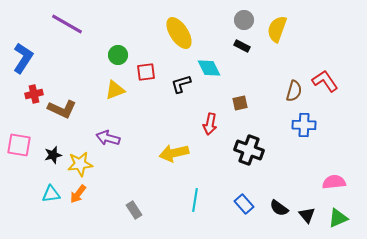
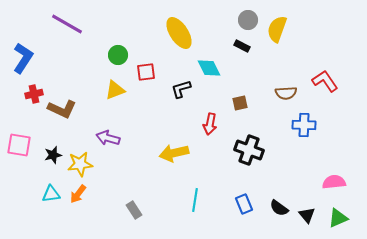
gray circle: moved 4 px right
black L-shape: moved 5 px down
brown semicircle: moved 8 px left, 2 px down; rotated 70 degrees clockwise
blue rectangle: rotated 18 degrees clockwise
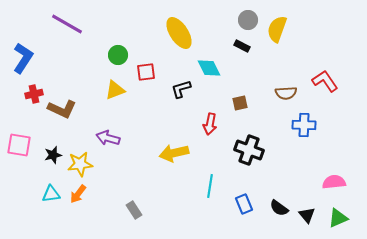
cyan line: moved 15 px right, 14 px up
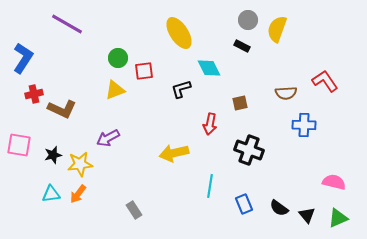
green circle: moved 3 px down
red square: moved 2 px left, 1 px up
purple arrow: rotated 45 degrees counterclockwise
pink semicircle: rotated 20 degrees clockwise
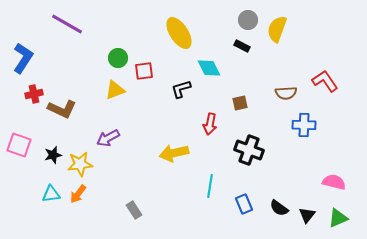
pink square: rotated 10 degrees clockwise
black triangle: rotated 18 degrees clockwise
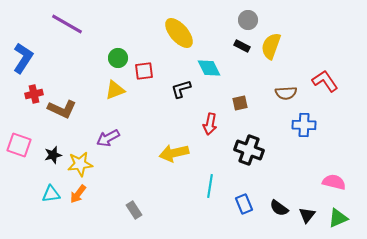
yellow semicircle: moved 6 px left, 17 px down
yellow ellipse: rotated 8 degrees counterclockwise
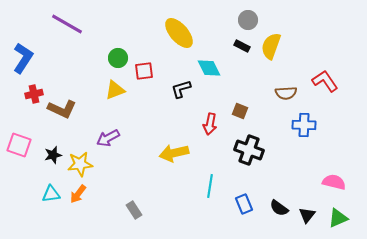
brown square: moved 8 px down; rotated 35 degrees clockwise
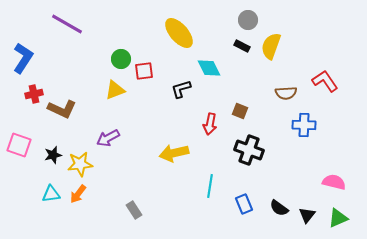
green circle: moved 3 px right, 1 px down
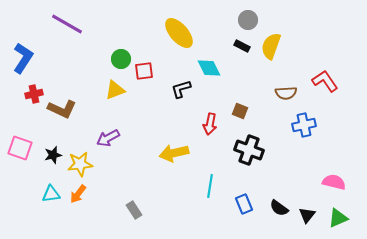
blue cross: rotated 15 degrees counterclockwise
pink square: moved 1 px right, 3 px down
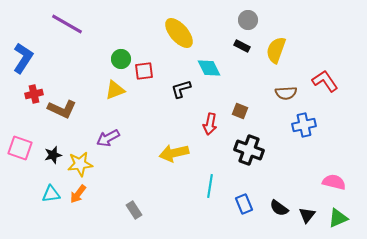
yellow semicircle: moved 5 px right, 4 px down
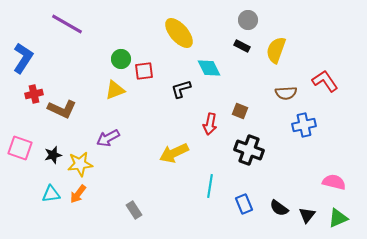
yellow arrow: rotated 12 degrees counterclockwise
